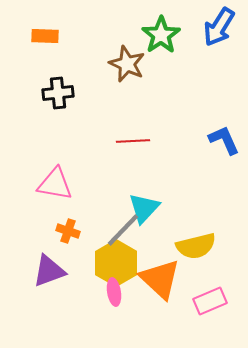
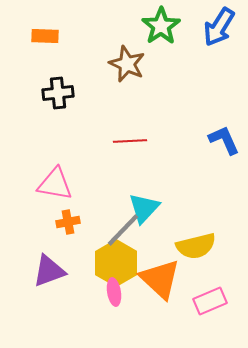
green star: moved 9 px up
red line: moved 3 px left
orange cross: moved 9 px up; rotated 30 degrees counterclockwise
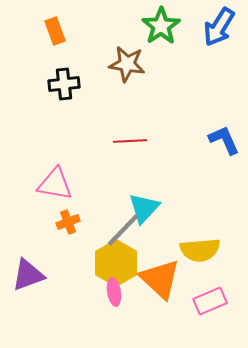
orange rectangle: moved 10 px right, 5 px up; rotated 68 degrees clockwise
brown star: rotated 15 degrees counterclockwise
black cross: moved 6 px right, 9 px up
orange cross: rotated 10 degrees counterclockwise
yellow semicircle: moved 4 px right, 4 px down; rotated 9 degrees clockwise
purple triangle: moved 21 px left, 4 px down
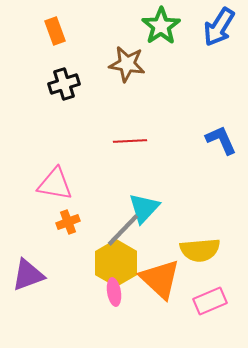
black cross: rotated 12 degrees counterclockwise
blue L-shape: moved 3 px left
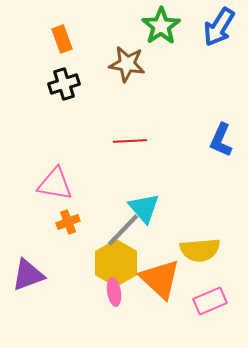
orange rectangle: moved 7 px right, 8 px down
blue L-shape: rotated 132 degrees counterclockwise
cyan triangle: rotated 24 degrees counterclockwise
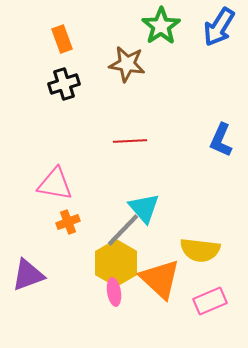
yellow semicircle: rotated 12 degrees clockwise
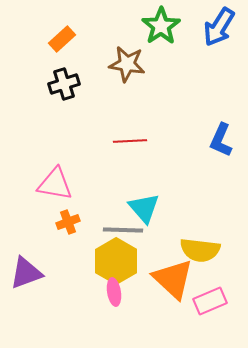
orange rectangle: rotated 68 degrees clockwise
gray line: rotated 48 degrees clockwise
yellow hexagon: moved 2 px up
purple triangle: moved 2 px left, 2 px up
orange triangle: moved 13 px right
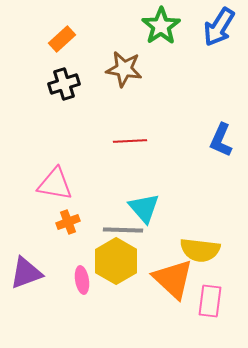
brown star: moved 3 px left, 5 px down
pink ellipse: moved 32 px left, 12 px up
pink rectangle: rotated 60 degrees counterclockwise
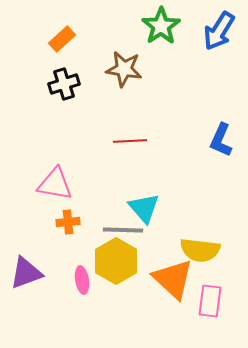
blue arrow: moved 4 px down
orange cross: rotated 15 degrees clockwise
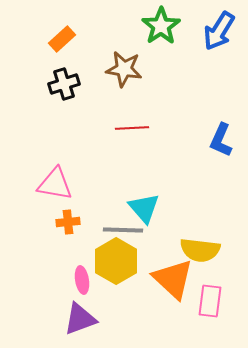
red line: moved 2 px right, 13 px up
purple triangle: moved 54 px right, 46 px down
